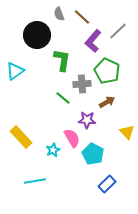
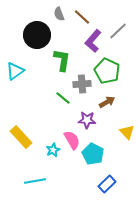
pink semicircle: moved 2 px down
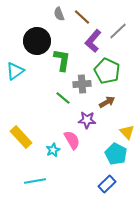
black circle: moved 6 px down
cyan pentagon: moved 23 px right
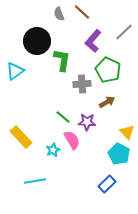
brown line: moved 5 px up
gray line: moved 6 px right, 1 px down
green pentagon: moved 1 px right, 1 px up
green line: moved 19 px down
purple star: moved 2 px down
cyan pentagon: moved 3 px right
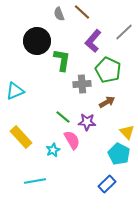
cyan triangle: moved 20 px down; rotated 12 degrees clockwise
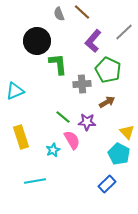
green L-shape: moved 4 px left, 4 px down; rotated 15 degrees counterclockwise
yellow rectangle: rotated 25 degrees clockwise
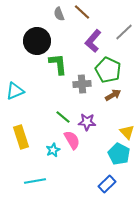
brown arrow: moved 6 px right, 7 px up
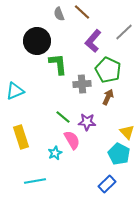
brown arrow: moved 5 px left, 2 px down; rotated 35 degrees counterclockwise
cyan star: moved 2 px right, 3 px down
